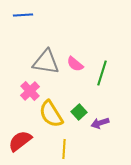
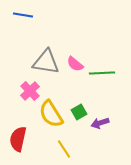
blue line: rotated 12 degrees clockwise
green line: rotated 70 degrees clockwise
green square: rotated 14 degrees clockwise
red semicircle: moved 2 px left, 2 px up; rotated 40 degrees counterclockwise
yellow line: rotated 36 degrees counterclockwise
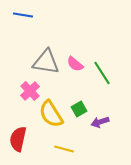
green line: rotated 60 degrees clockwise
green square: moved 3 px up
purple arrow: moved 1 px up
yellow line: rotated 42 degrees counterclockwise
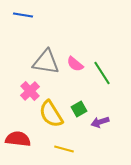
red semicircle: rotated 85 degrees clockwise
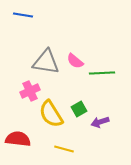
pink semicircle: moved 3 px up
green line: rotated 60 degrees counterclockwise
pink cross: rotated 18 degrees clockwise
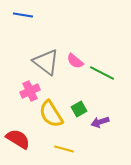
gray triangle: rotated 28 degrees clockwise
green line: rotated 30 degrees clockwise
red semicircle: rotated 25 degrees clockwise
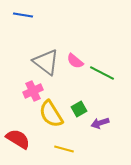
pink cross: moved 3 px right
purple arrow: moved 1 px down
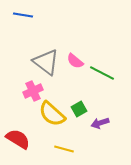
yellow semicircle: moved 1 px right; rotated 16 degrees counterclockwise
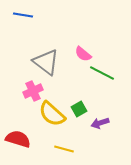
pink semicircle: moved 8 px right, 7 px up
red semicircle: rotated 15 degrees counterclockwise
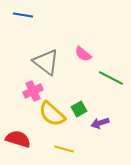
green line: moved 9 px right, 5 px down
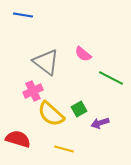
yellow semicircle: moved 1 px left
